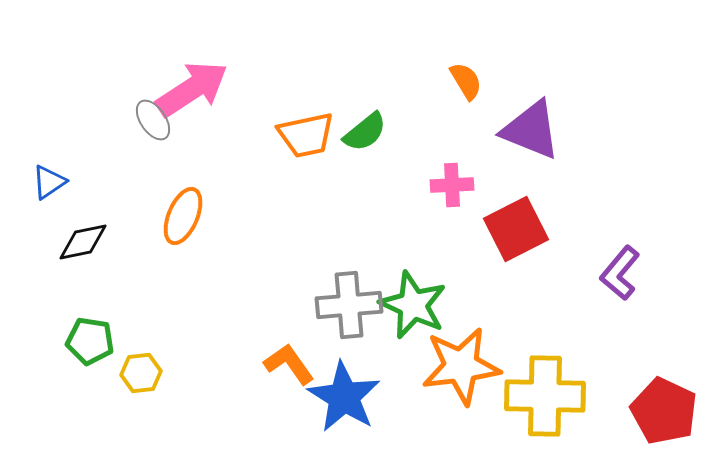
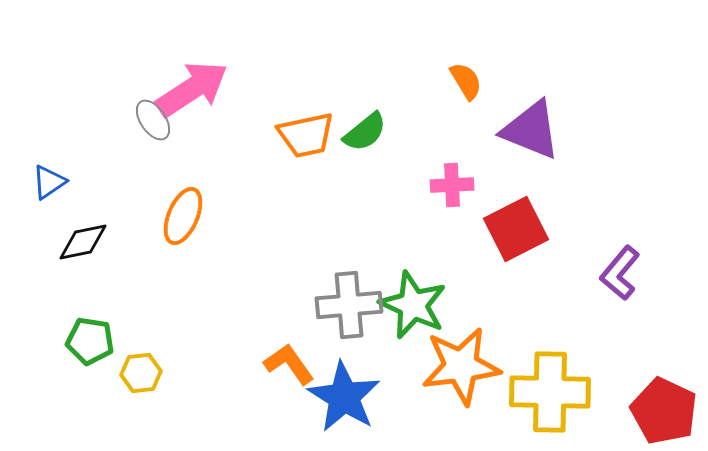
yellow cross: moved 5 px right, 4 px up
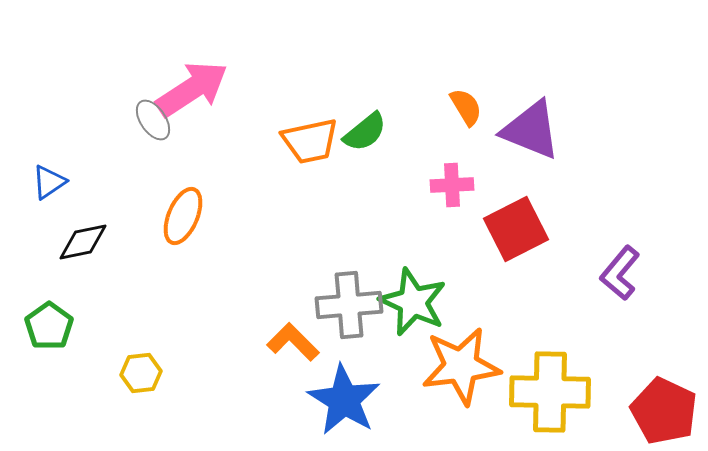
orange semicircle: moved 26 px down
orange trapezoid: moved 4 px right, 6 px down
green star: moved 3 px up
green pentagon: moved 41 px left, 15 px up; rotated 27 degrees clockwise
orange L-shape: moved 4 px right, 22 px up; rotated 10 degrees counterclockwise
blue star: moved 3 px down
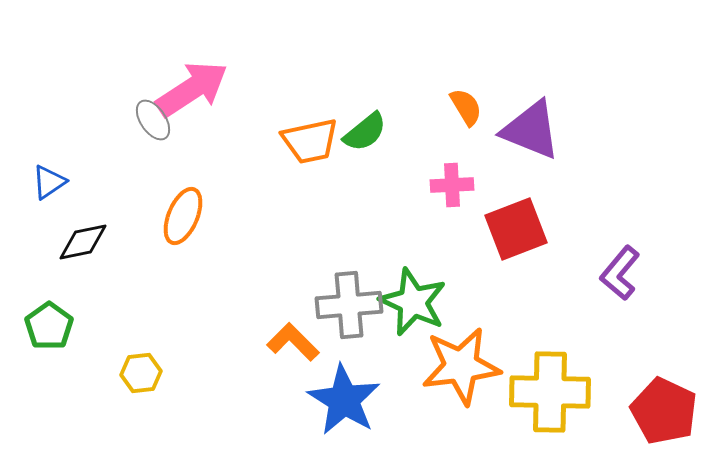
red square: rotated 6 degrees clockwise
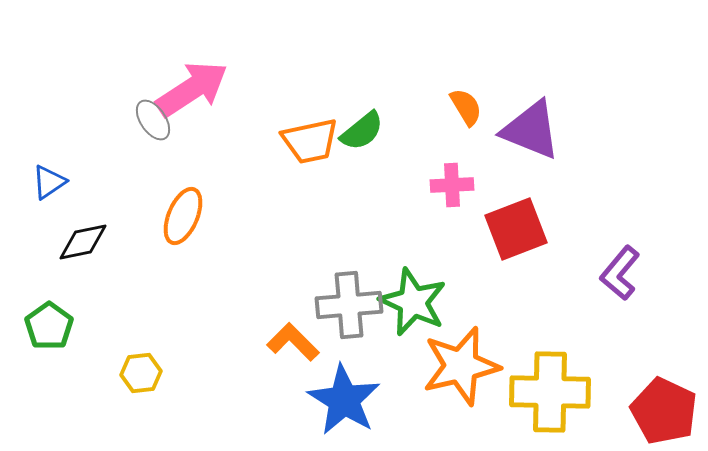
green semicircle: moved 3 px left, 1 px up
orange star: rotated 6 degrees counterclockwise
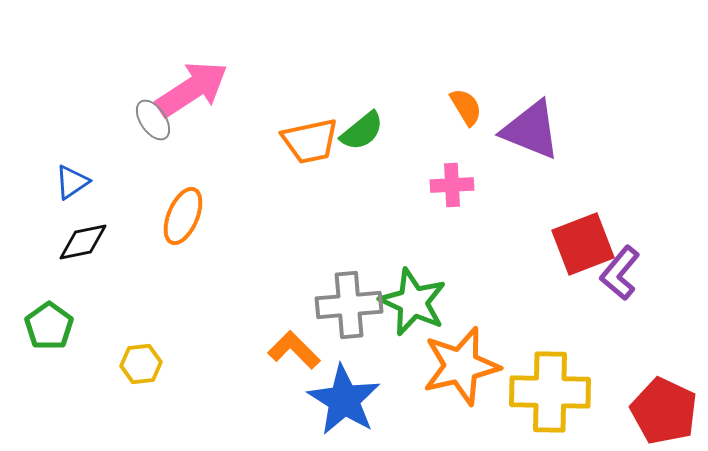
blue triangle: moved 23 px right
red square: moved 67 px right, 15 px down
orange L-shape: moved 1 px right, 8 px down
yellow hexagon: moved 9 px up
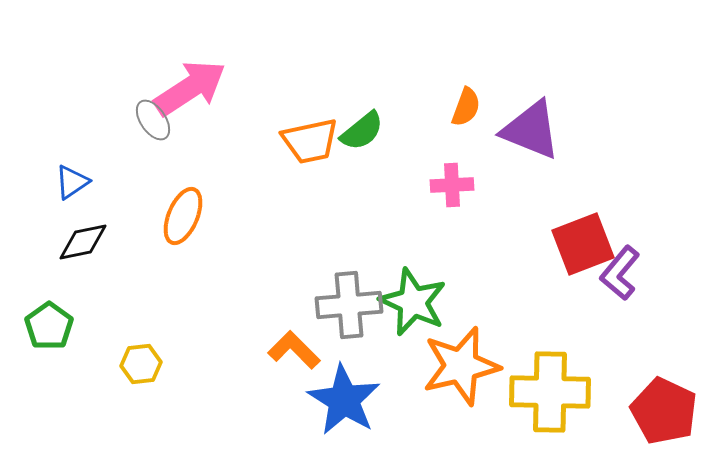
pink arrow: moved 2 px left, 1 px up
orange semicircle: rotated 51 degrees clockwise
